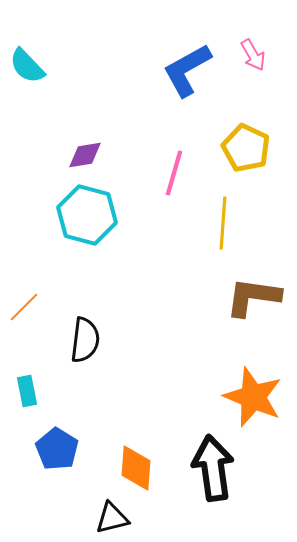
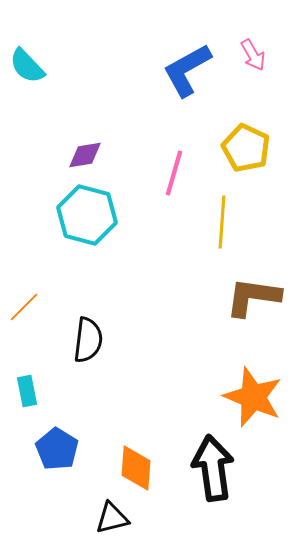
yellow line: moved 1 px left, 1 px up
black semicircle: moved 3 px right
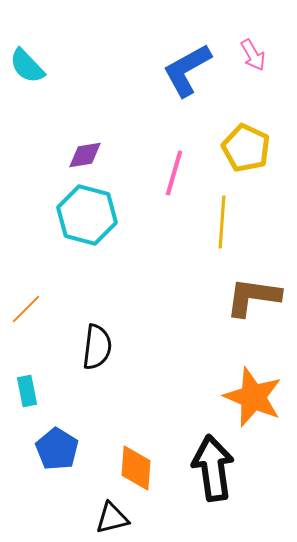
orange line: moved 2 px right, 2 px down
black semicircle: moved 9 px right, 7 px down
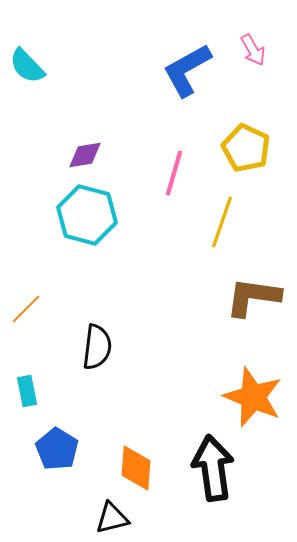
pink arrow: moved 5 px up
yellow line: rotated 15 degrees clockwise
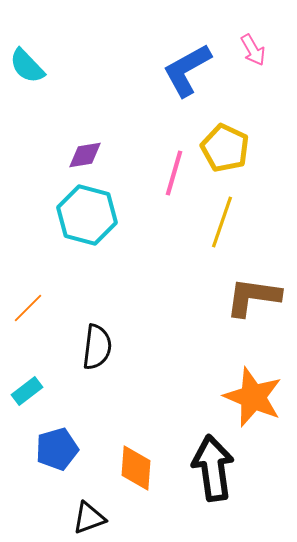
yellow pentagon: moved 21 px left
orange line: moved 2 px right, 1 px up
cyan rectangle: rotated 64 degrees clockwise
blue pentagon: rotated 24 degrees clockwise
black triangle: moved 23 px left; rotated 6 degrees counterclockwise
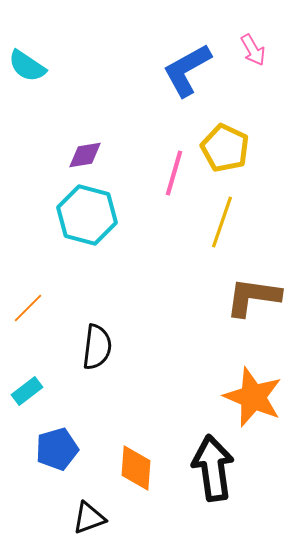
cyan semicircle: rotated 12 degrees counterclockwise
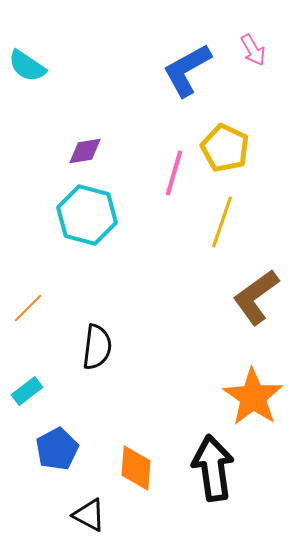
purple diamond: moved 4 px up
brown L-shape: moved 3 px right; rotated 44 degrees counterclockwise
orange star: rotated 12 degrees clockwise
blue pentagon: rotated 12 degrees counterclockwise
black triangle: moved 3 px up; rotated 48 degrees clockwise
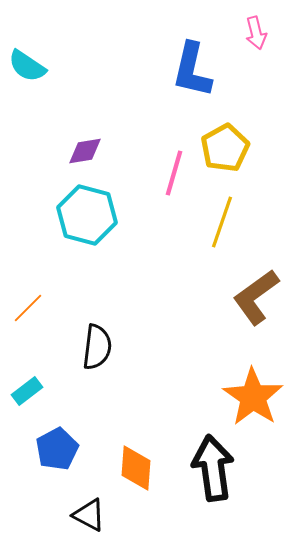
pink arrow: moved 3 px right, 17 px up; rotated 16 degrees clockwise
blue L-shape: moved 5 px right; rotated 48 degrees counterclockwise
yellow pentagon: rotated 18 degrees clockwise
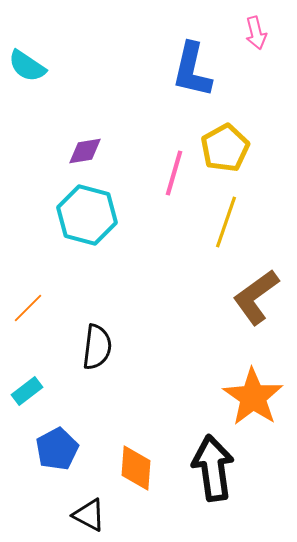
yellow line: moved 4 px right
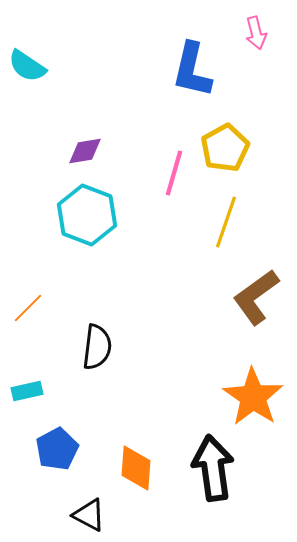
cyan hexagon: rotated 6 degrees clockwise
cyan rectangle: rotated 24 degrees clockwise
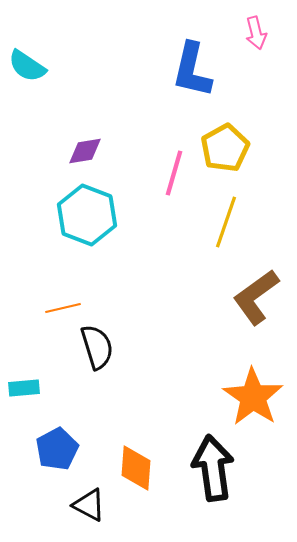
orange line: moved 35 px right; rotated 32 degrees clockwise
black semicircle: rotated 24 degrees counterclockwise
cyan rectangle: moved 3 px left, 3 px up; rotated 8 degrees clockwise
black triangle: moved 10 px up
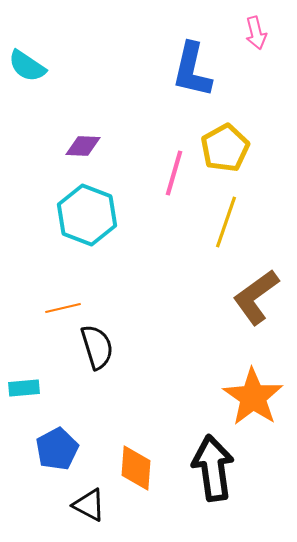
purple diamond: moved 2 px left, 5 px up; rotated 12 degrees clockwise
